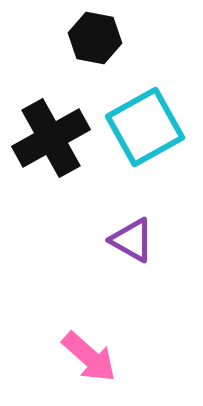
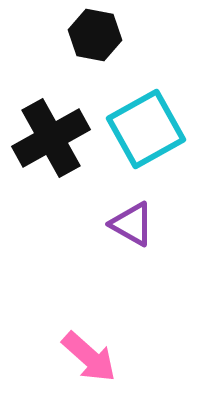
black hexagon: moved 3 px up
cyan square: moved 1 px right, 2 px down
purple triangle: moved 16 px up
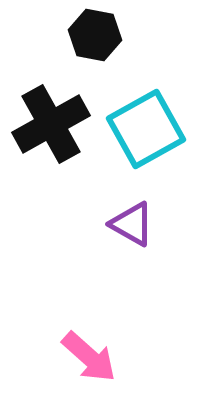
black cross: moved 14 px up
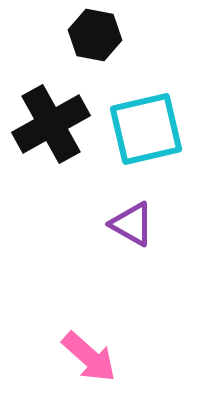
cyan square: rotated 16 degrees clockwise
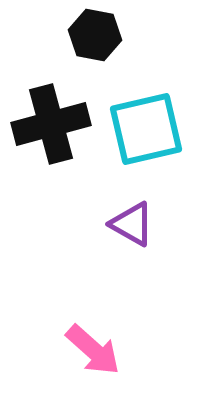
black cross: rotated 14 degrees clockwise
pink arrow: moved 4 px right, 7 px up
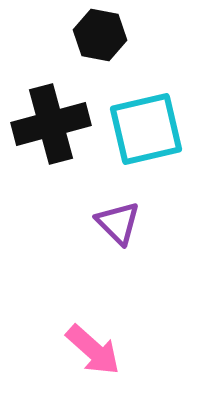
black hexagon: moved 5 px right
purple triangle: moved 14 px left, 1 px up; rotated 15 degrees clockwise
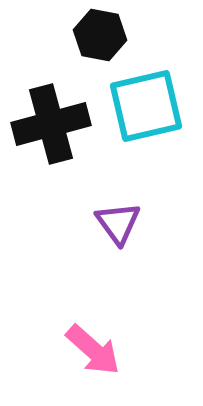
cyan square: moved 23 px up
purple triangle: rotated 9 degrees clockwise
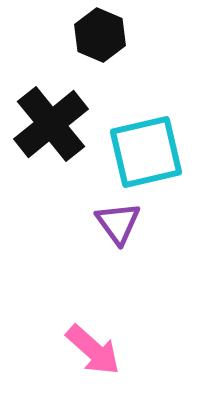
black hexagon: rotated 12 degrees clockwise
cyan square: moved 46 px down
black cross: rotated 24 degrees counterclockwise
